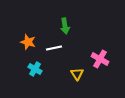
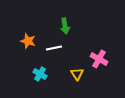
orange star: moved 1 px up
pink cross: moved 1 px left
cyan cross: moved 5 px right, 5 px down
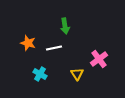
orange star: moved 2 px down
pink cross: rotated 24 degrees clockwise
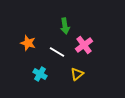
white line: moved 3 px right, 4 px down; rotated 42 degrees clockwise
pink cross: moved 15 px left, 14 px up
yellow triangle: rotated 24 degrees clockwise
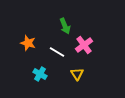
green arrow: rotated 14 degrees counterclockwise
yellow triangle: rotated 24 degrees counterclockwise
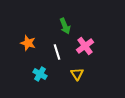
pink cross: moved 1 px right, 1 px down
white line: rotated 42 degrees clockwise
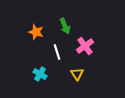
orange star: moved 8 px right, 11 px up
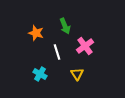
orange star: moved 1 px down
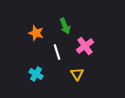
cyan cross: moved 4 px left
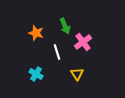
pink cross: moved 2 px left, 4 px up
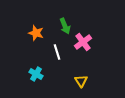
yellow triangle: moved 4 px right, 7 px down
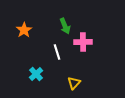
orange star: moved 12 px left, 3 px up; rotated 21 degrees clockwise
pink cross: rotated 36 degrees clockwise
cyan cross: rotated 16 degrees clockwise
yellow triangle: moved 7 px left, 2 px down; rotated 16 degrees clockwise
